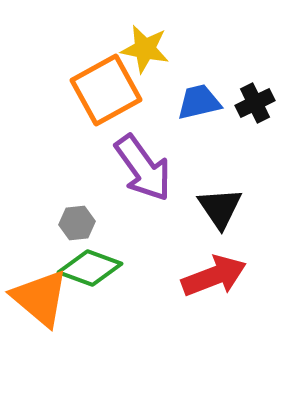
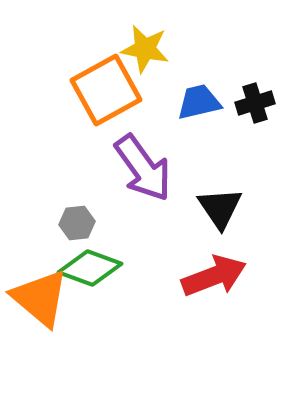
black cross: rotated 9 degrees clockwise
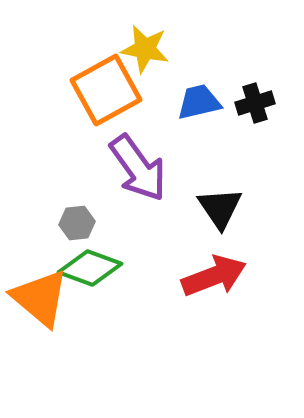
purple arrow: moved 5 px left
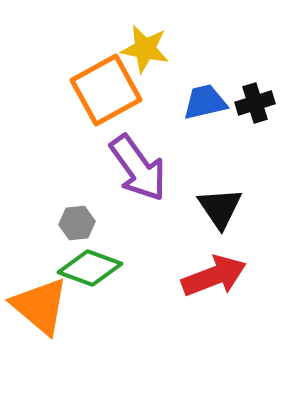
blue trapezoid: moved 6 px right
orange triangle: moved 8 px down
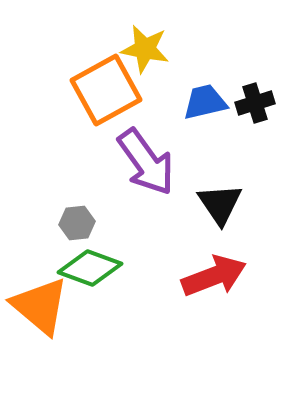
purple arrow: moved 8 px right, 6 px up
black triangle: moved 4 px up
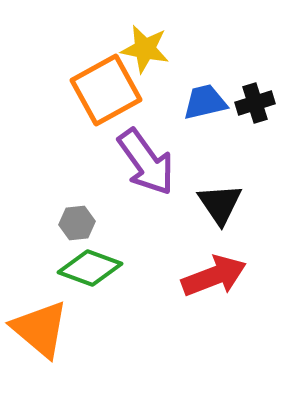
orange triangle: moved 23 px down
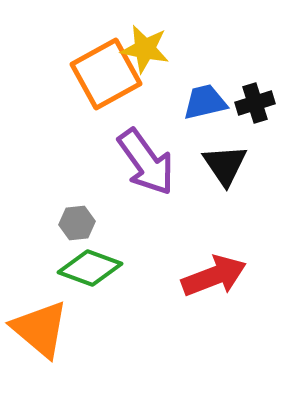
orange square: moved 16 px up
black triangle: moved 5 px right, 39 px up
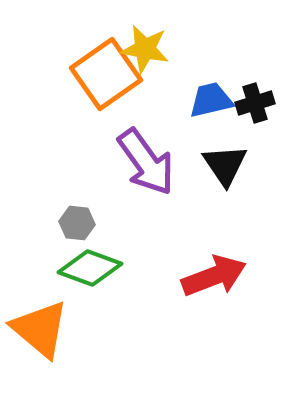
orange square: rotated 6 degrees counterclockwise
blue trapezoid: moved 6 px right, 2 px up
gray hexagon: rotated 12 degrees clockwise
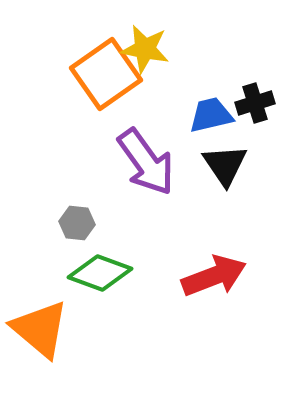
blue trapezoid: moved 15 px down
green diamond: moved 10 px right, 5 px down
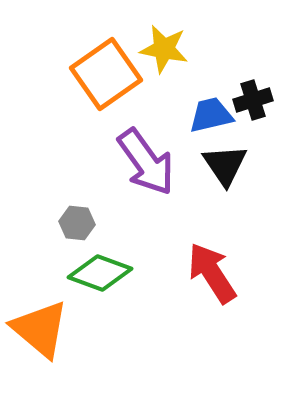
yellow star: moved 19 px right
black cross: moved 2 px left, 3 px up
red arrow: moved 2 px left, 3 px up; rotated 102 degrees counterclockwise
